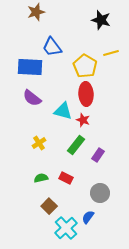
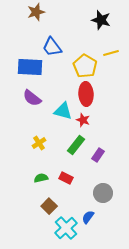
gray circle: moved 3 px right
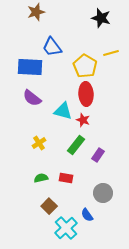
black star: moved 2 px up
red rectangle: rotated 16 degrees counterclockwise
blue semicircle: moved 1 px left, 2 px up; rotated 72 degrees counterclockwise
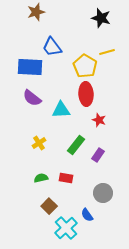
yellow line: moved 4 px left, 1 px up
cyan triangle: moved 2 px left, 1 px up; rotated 18 degrees counterclockwise
red star: moved 16 px right
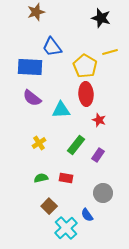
yellow line: moved 3 px right
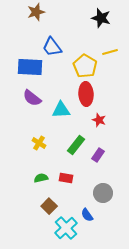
yellow cross: rotated 24 degrees counterclockwise
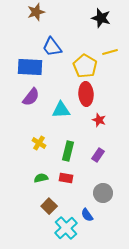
purple semicircle: moved 1 px left, 1 px up; rotated 90 degrees counterclockwise
green rectangle: moved 8 px left, 6 px down; rotated 24 degrees counterclockwise
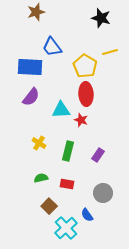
red star: moved 18 px left
red rectangle: moved 1 px right, 6 px down
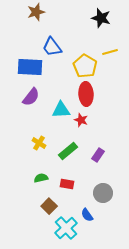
green rectangle: rotated 36 degrees clockwise
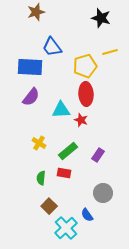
yellow pentagon: rotated 25 degrees clockwise
green semicircle: rotated 72 degrees counterclockwise
red rectangle: moved 3 px left, 11 px up
